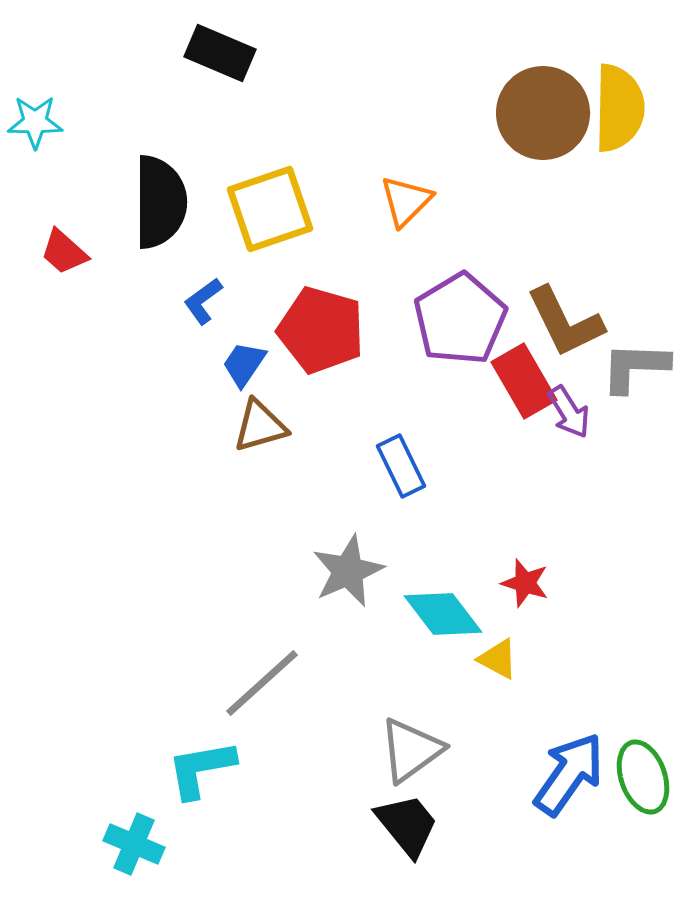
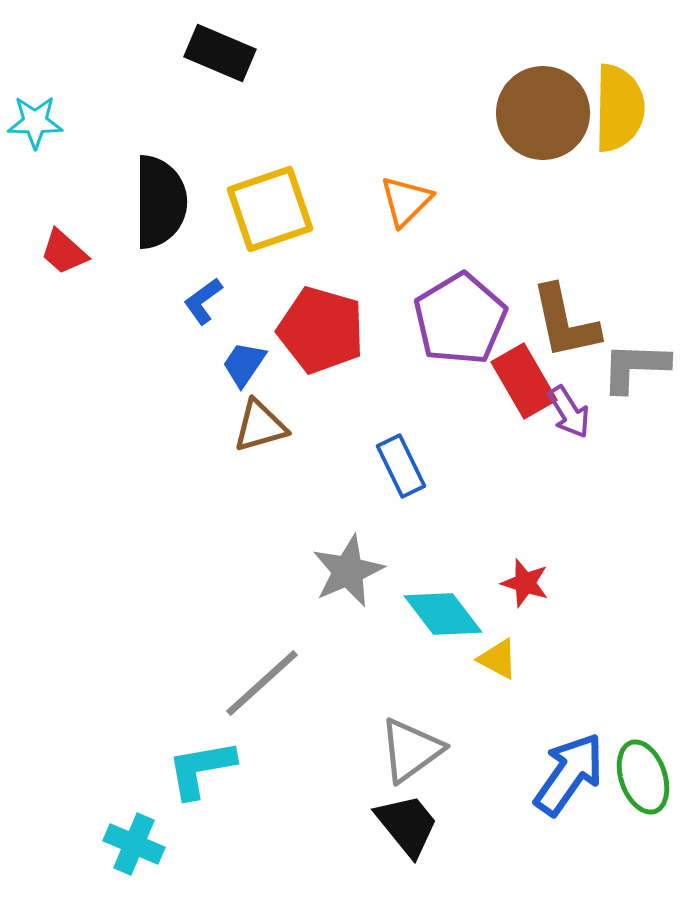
brown L-shape: rotated 14 degrees clockwise
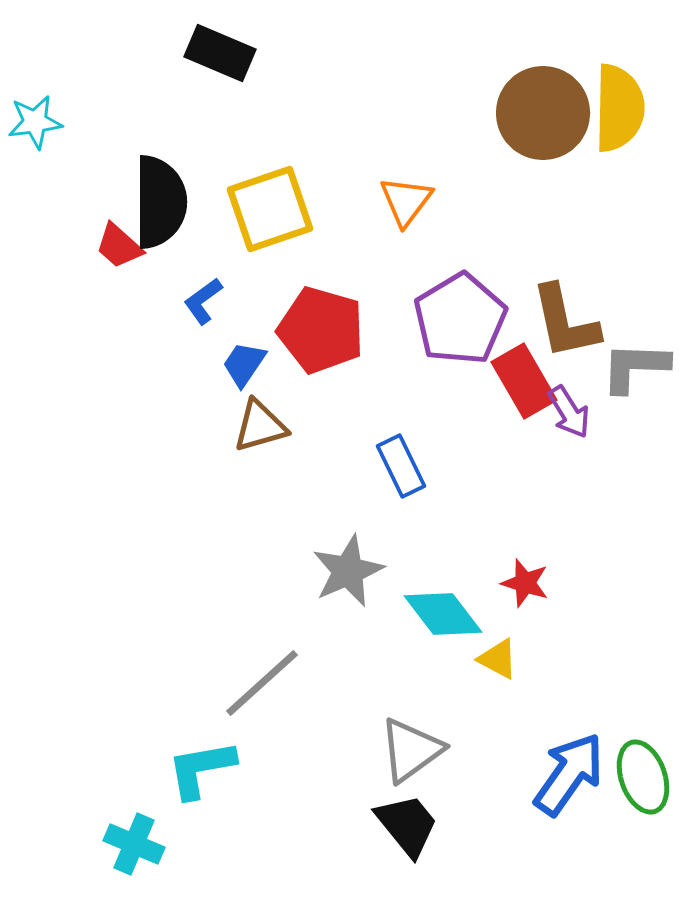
cyan star: rotated 8 degrees counterclockwise
orange triangle: rotated 8 degrees counterclockwise
red trapezoid: moved 55 px right, 6 px up
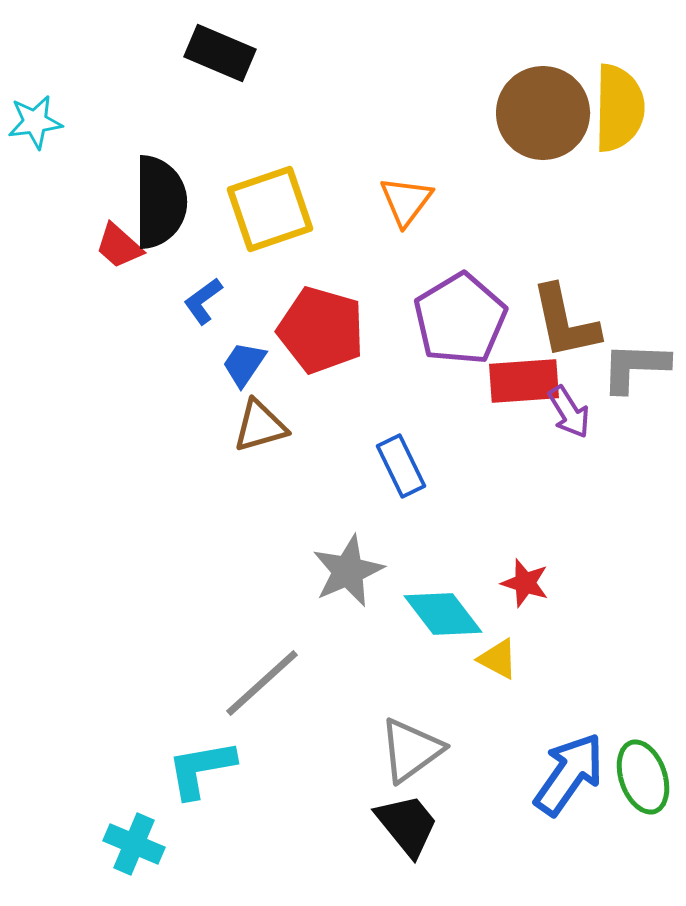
red rectangle: rotated 64 degrees counterclockwise
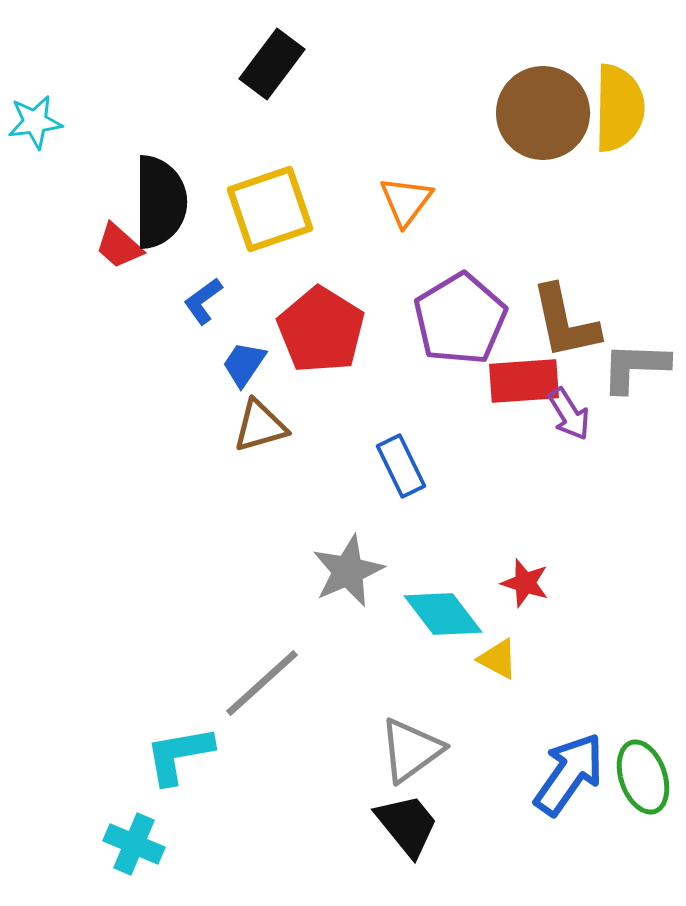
black rectangle: moved 52 px right, 11 px down; rotated 76 degrees counterclockwise
red pentagon: rotated 16 degrees clockwise
purple arrow: moved 2 px down
cyan L-shape: moved 22 px left, 14 px up
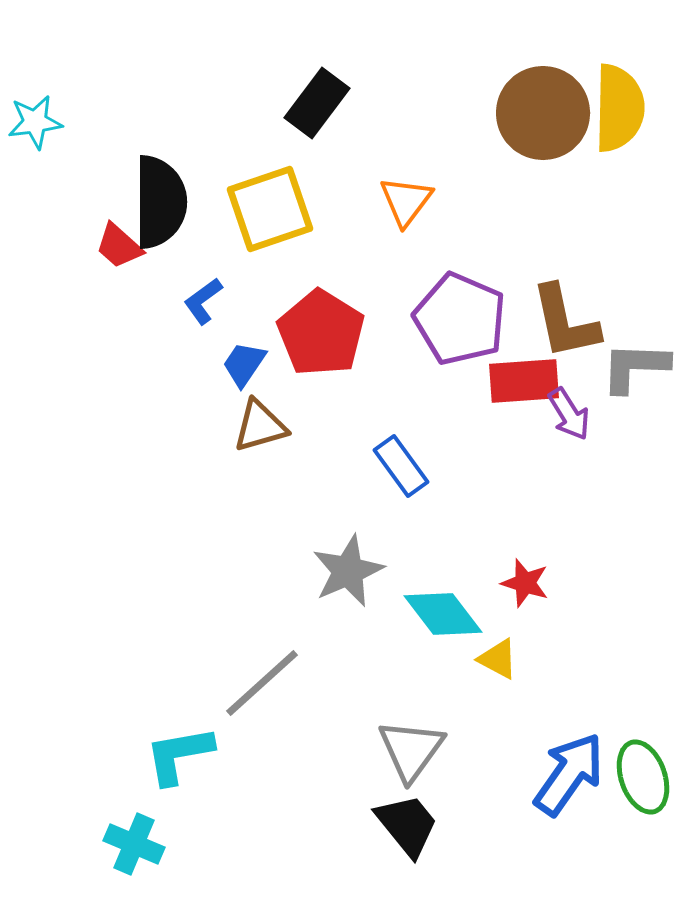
black rectangle: moved 45 px right, 39 px down
purple pentagon: rotated 18 degrees counterclockwise
red pentagon: moved 3 px down
blue rectangle: rotated 10 degrees counterclockwise
gray triangle: rotated 18 degrees counterclockwise
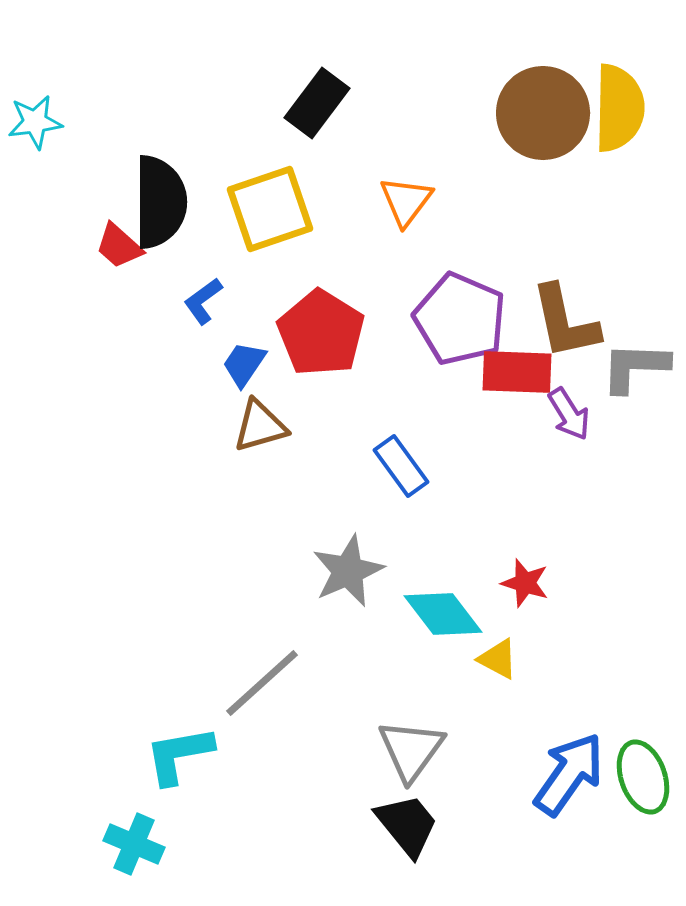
red rectangle: moved 7 px left, 9 px up; rotated 6 degrees clockwise
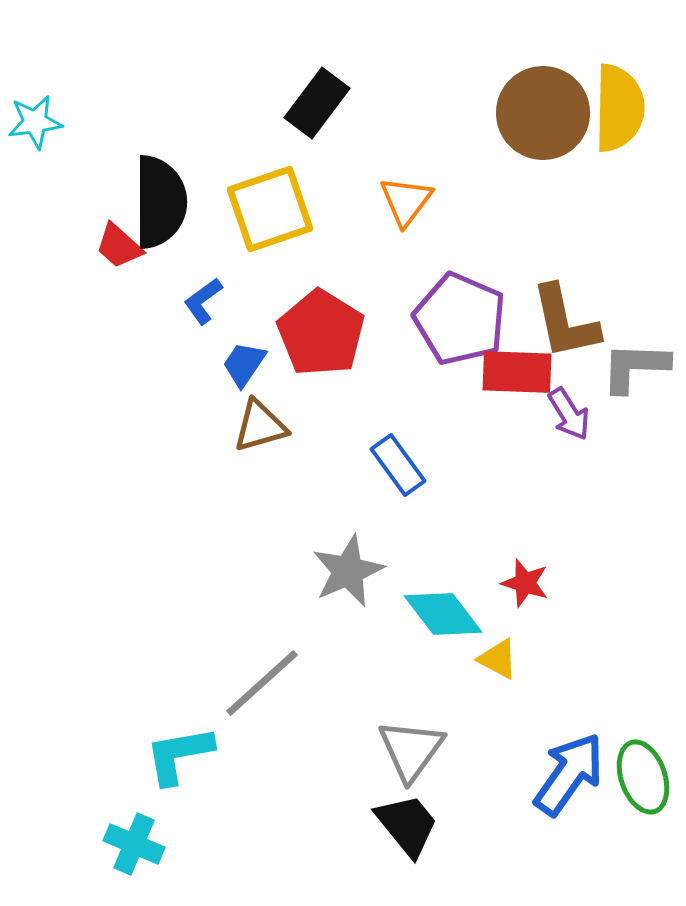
blue rectangle: moved 3 px left, 1 px up
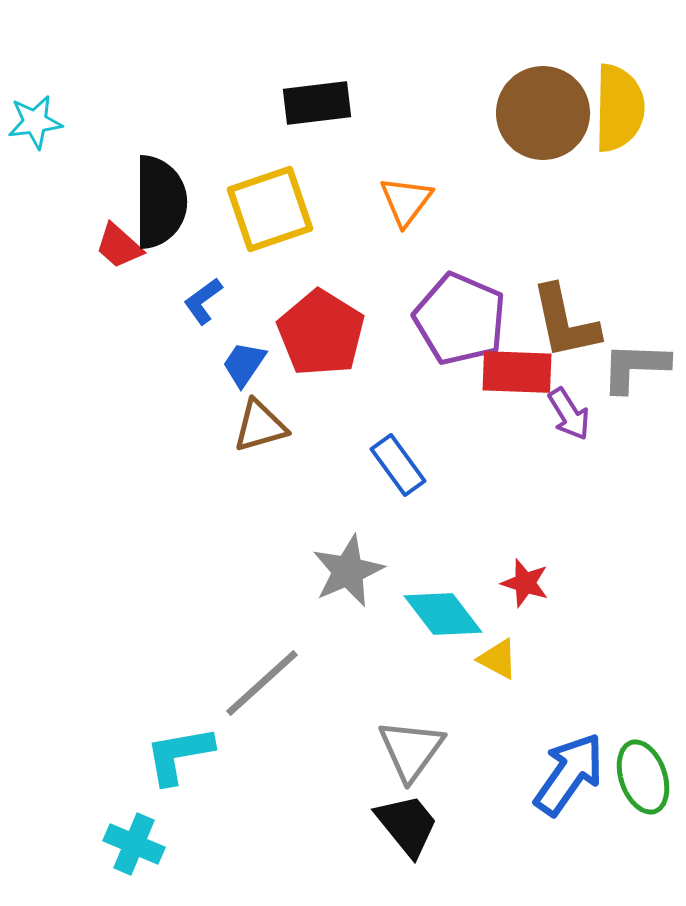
black rectangle: rotated 46 degrees clockwise
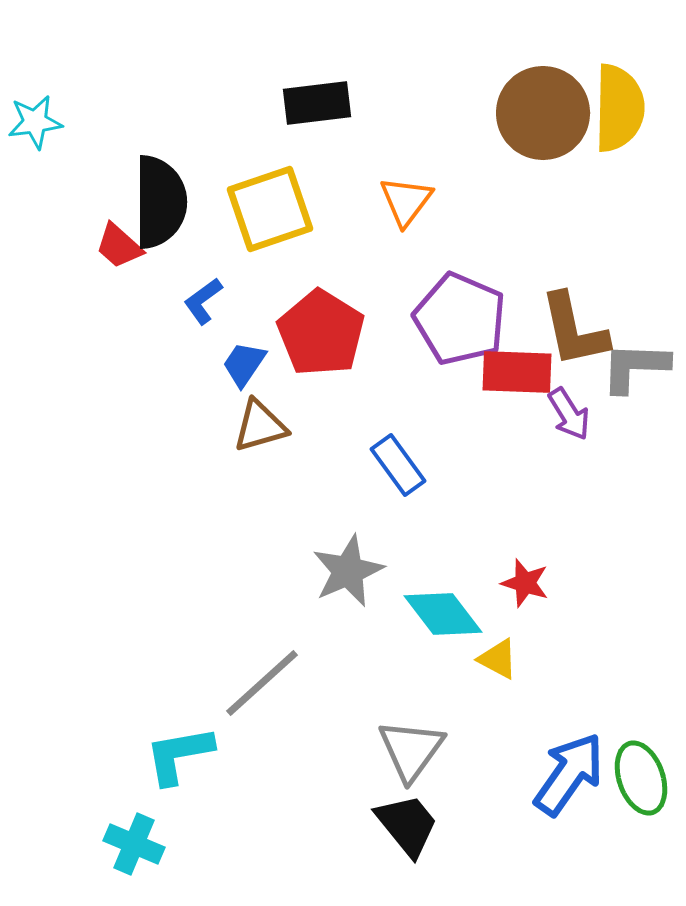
brown L-shape: moved 9 px right, 8 px down
green ellipse: moved 2 px left, 1 px down
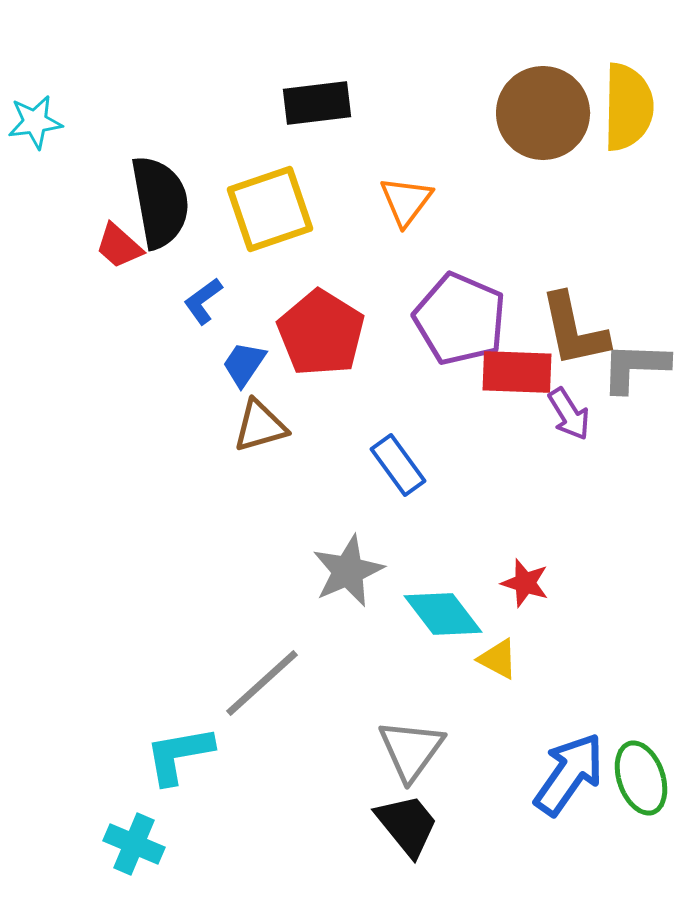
yellow semicircle: moved 9 px right, 1 px up
black semicircle: rotated 10 degrees counterclockwise
